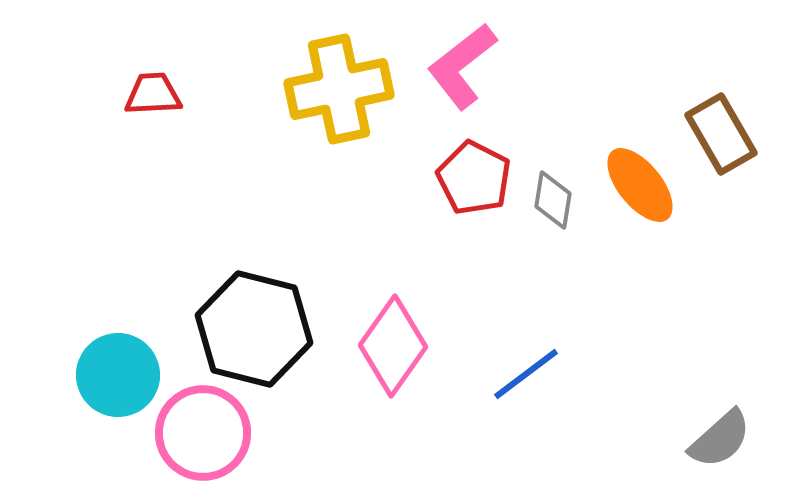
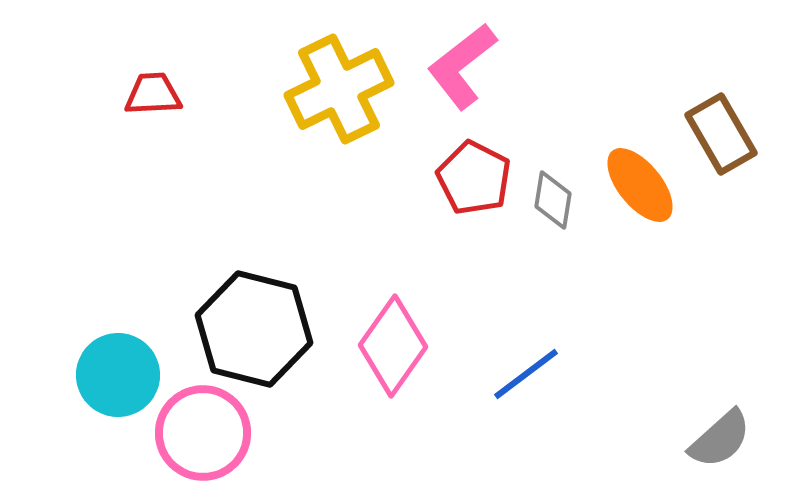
yellow cross: rotated 14 degrees counterclockwise
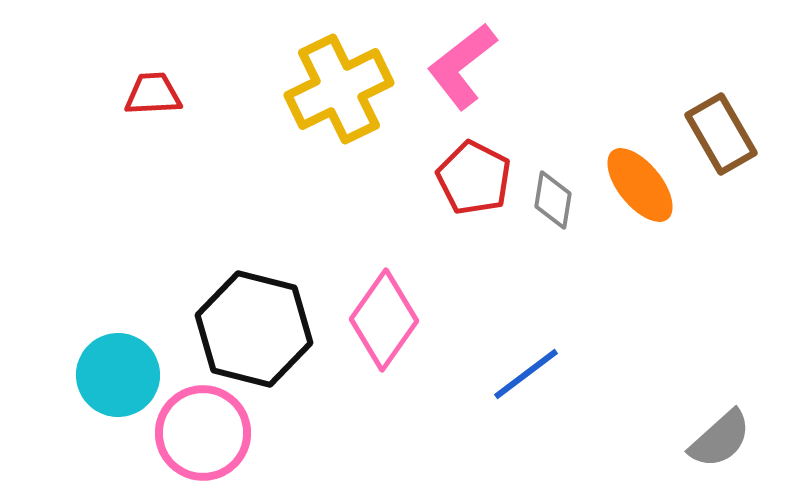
pink diamond: moved 9 px left, 26 px up
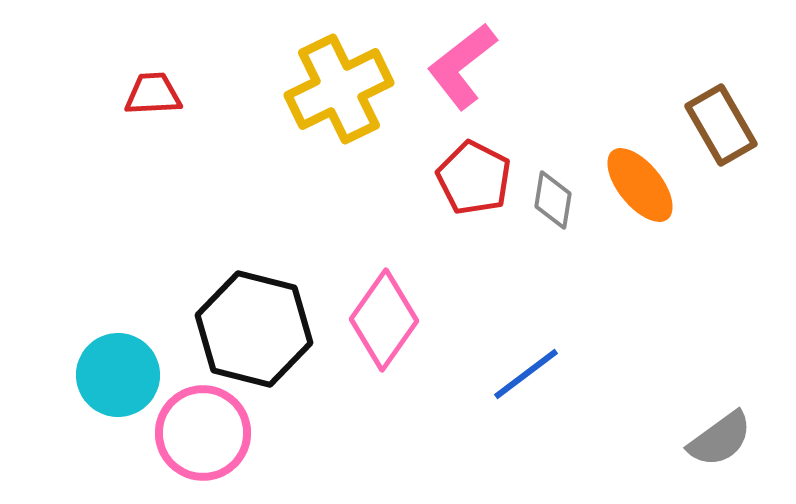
brown rectangle: moved 9 px up
gray semicircle: rotated 6 degrees clockwise
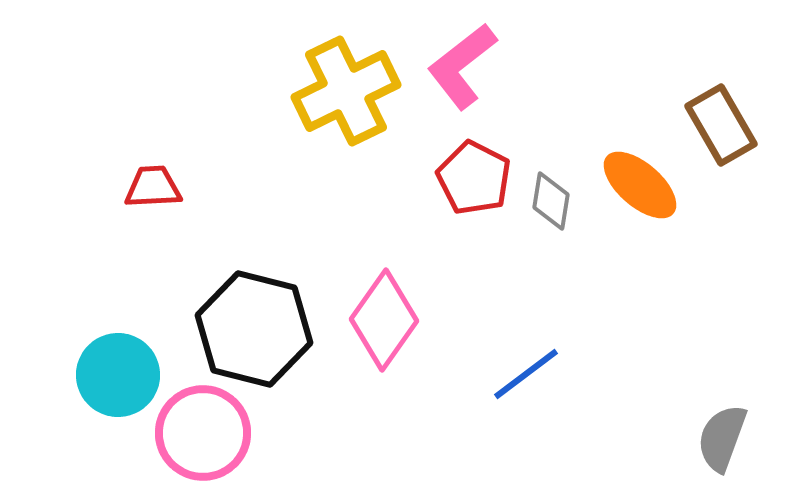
yellow cross: moved 7 px right, 2 px down
red trapezoid: moved 93 px down
orange ellipse: rotated 10 degrees counterclockwise
gray diamond: moved 2 px left, 1 px down
gray semicircle: moved 2 px right, 1 px up; rotated 146 degrees clockwise
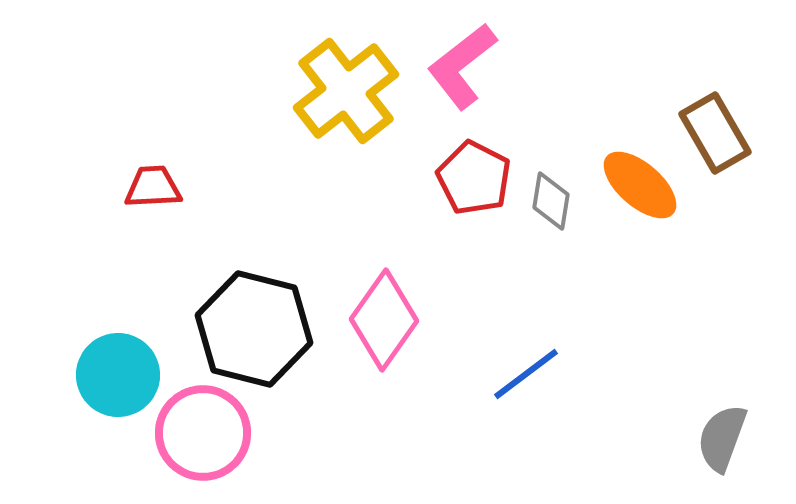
yellow cross: rotated 12 degrees counterclockwise
brown rectangle: moved 6 px left, 8 px down
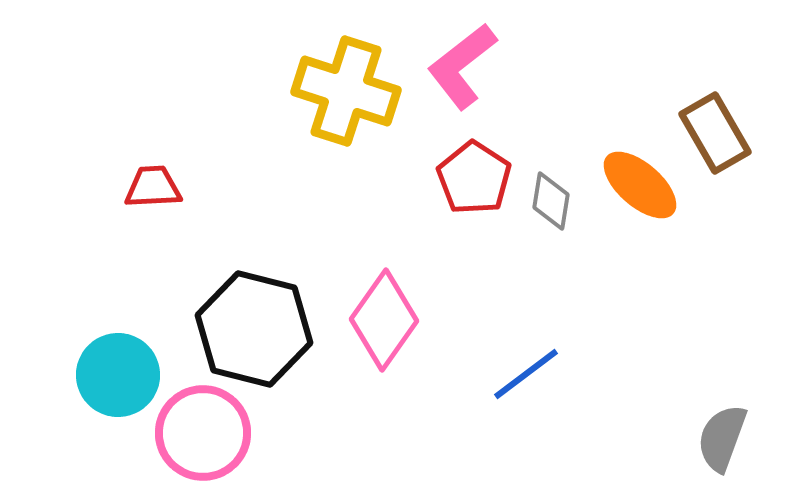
yellow cross: rotated 34 degrees counterclockwise
red pentagon: rotated 6 degrees clockwise
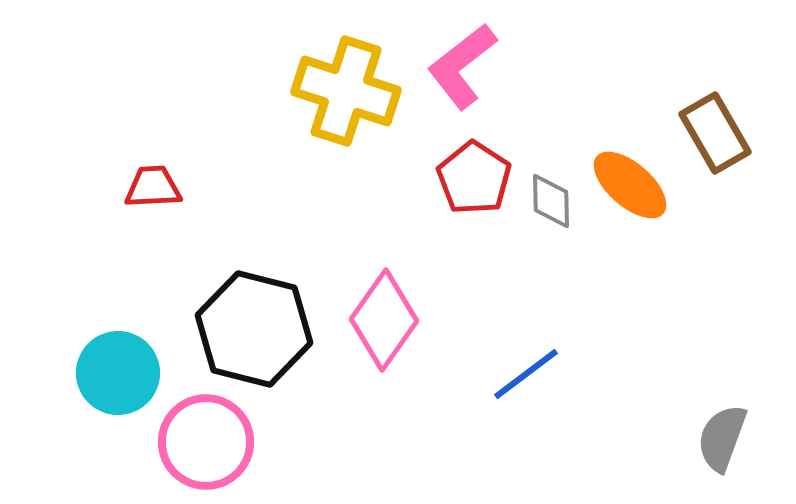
orange ellipse: moved 10 px left
gray diamond: rotated 10 degrees counterclockwise
cyan circle: moved 2 px up
pink circle: moved 3 px right, 9 px down
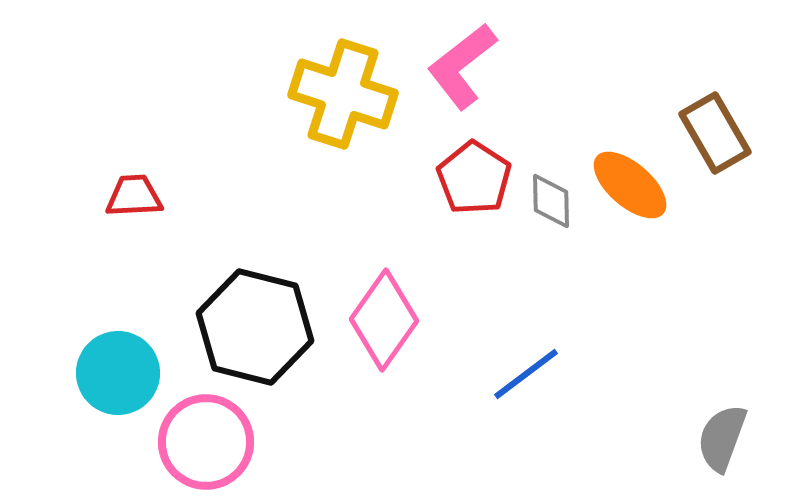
yellow cross: moved 3 px left, 3 px down
red trapezoid: moved 19 px left, 9 px down
black hexagon: moved 1 px right, 2 px up
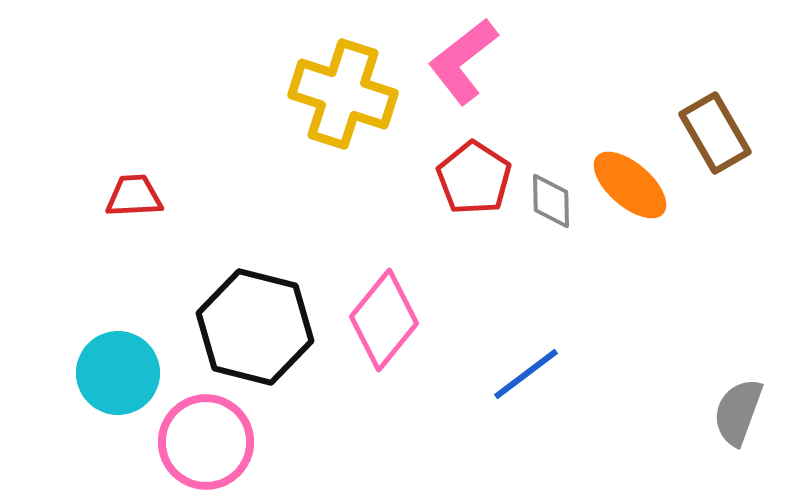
pink L-shape: moved 1 px right, 5 px up
pink diamond: rotated 4 degrees clockwise
gray semicircle: moved 16 px right, 26 px up
